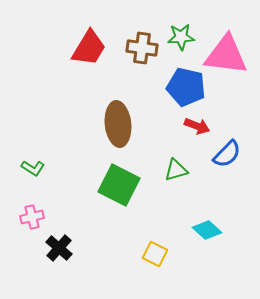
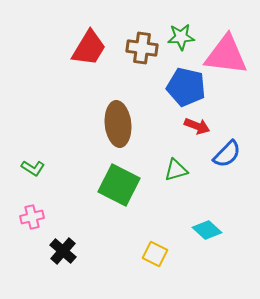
black cross: moved 4 px right, 3 px down
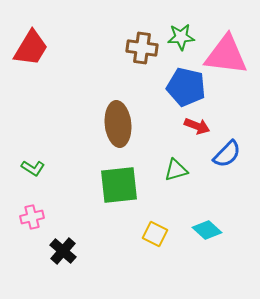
red trapezoid: moved 58 px left
green square: rotated 33 degrees counterclockwise
yellow square: moved 20 px up
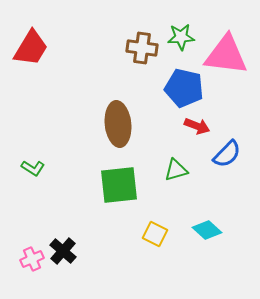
blue pentagon: moved 2 px left, 1 px down
pink cross: moved 42 px down; rotated 10 degrees counterclockwise
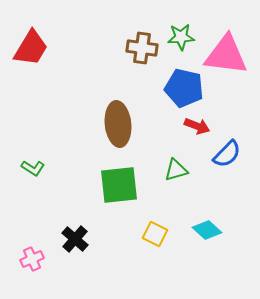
black cross: moved 12 px right, 12 px up
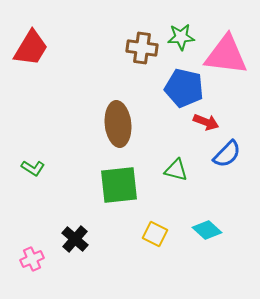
red arrow: moved 9 px right, 4 px up
green triangle: rotated 30 degrees clockwise
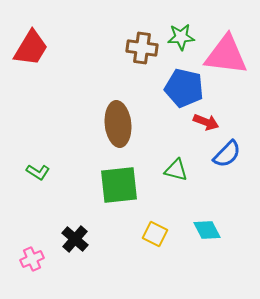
green L-shape: moved 5 px right, 4 px down
cyan diamond: rotated 20 degrees clockwise
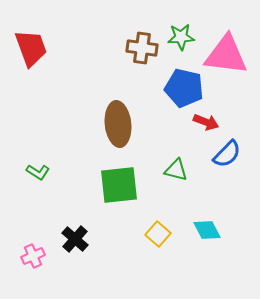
red trapezoid: rotated 51 degrees counterclockwise
yellow square: moved 3 px right; rotated 15 degrees clockwise
pink cross: moved 1 px right, 3 px up
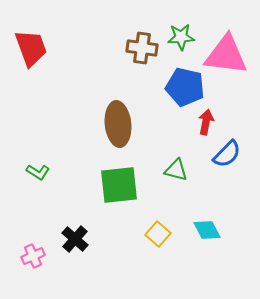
blue pentagon: moved 1 px right, 1 px up
red arrow: rotated 100 degrees counterclockwise
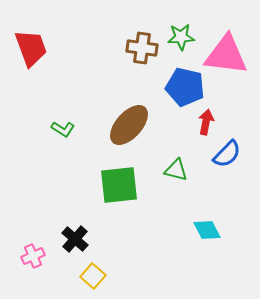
brown ellipse: moved 11 px right, 1 px down; rotated 48 degrees clockwise
green L-shape: moved 25 px right, 43 px up
yellow square: moved 65 px left, 42 px down
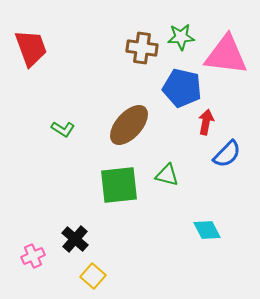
blue pentagon: moved 3 px left, 1 px down
green triangle: moved 9 px left, 5 px down
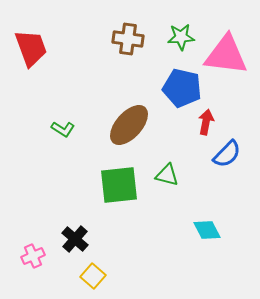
brown cross: moved 14 px left, 9 px up
